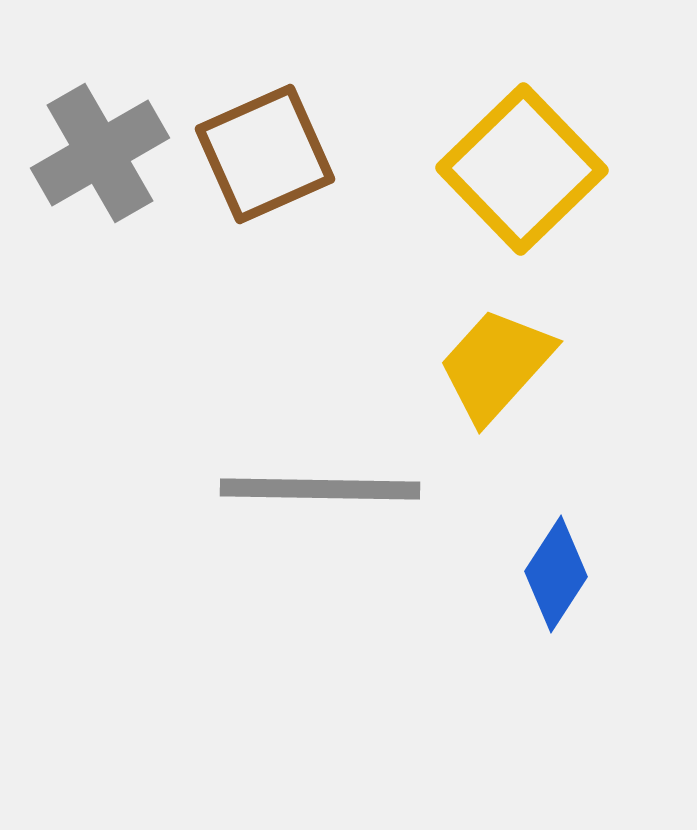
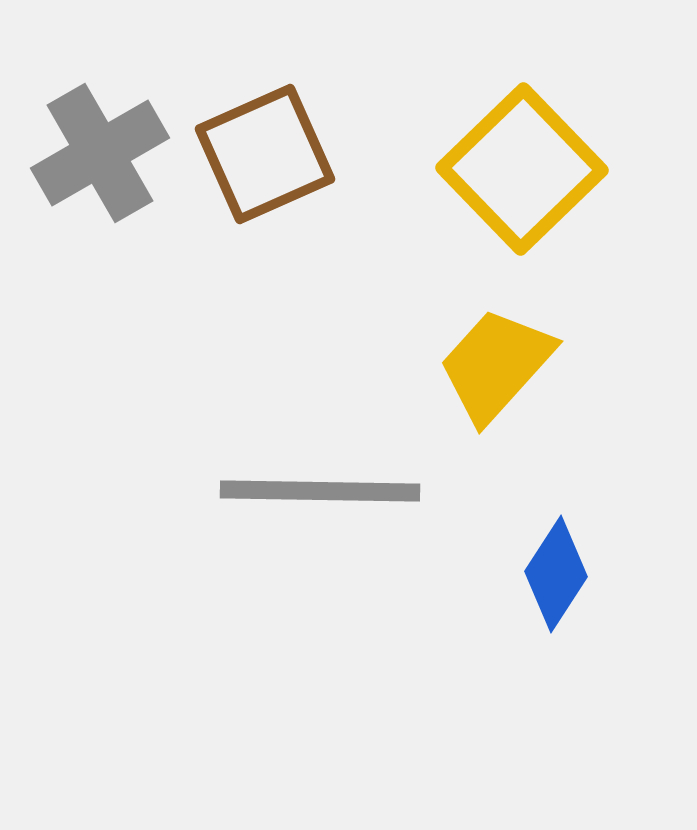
gray line: moved 2 px down
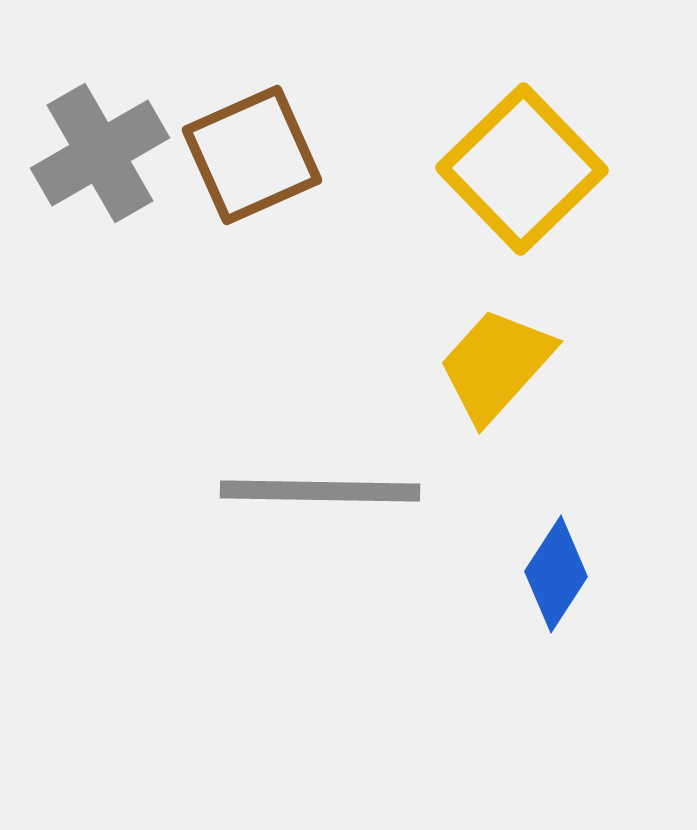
brown square: moved 13 px left, 1 px down
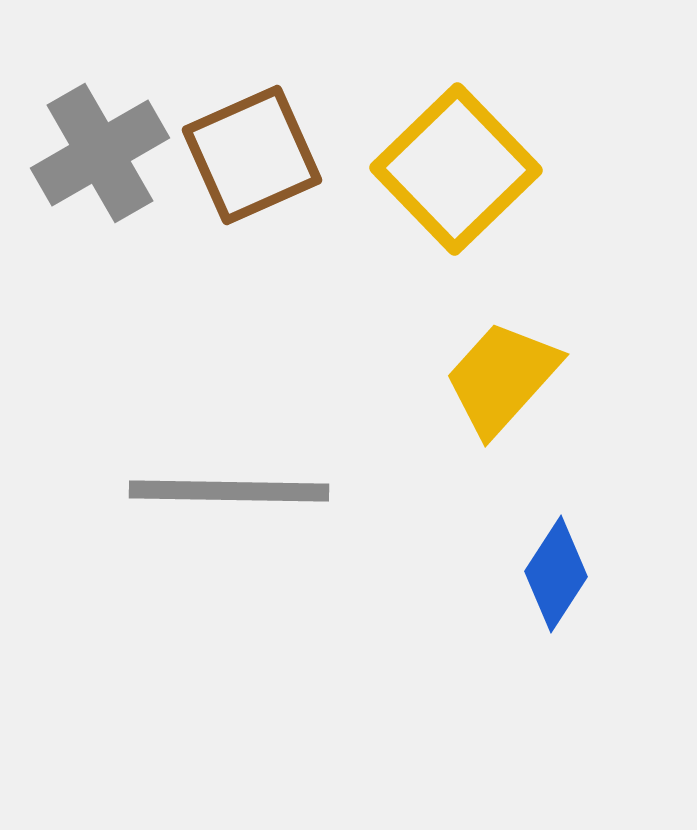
yellow square: moved 66 px left
yellow trapezoid: moved 6 px right, 13 px down
gray line: moved 91 px left
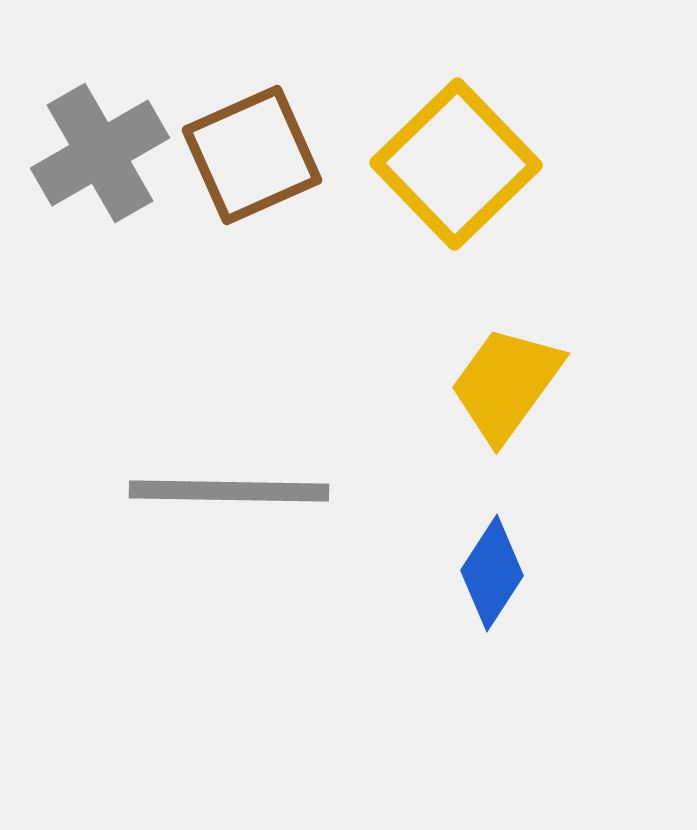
yellow square: moved 5 px up
yellow trapezoid: moved 4 px right, 6 px down; rotated 6 degrees counterclockwise
blue diamond: moved 64 px left, 1 px up
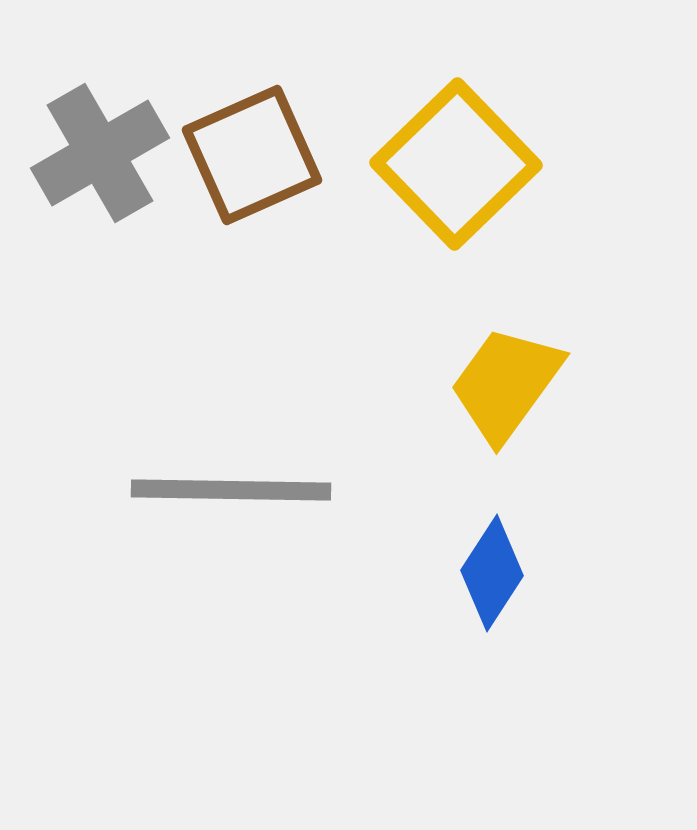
gray line: moved 2 px right, 1 px up
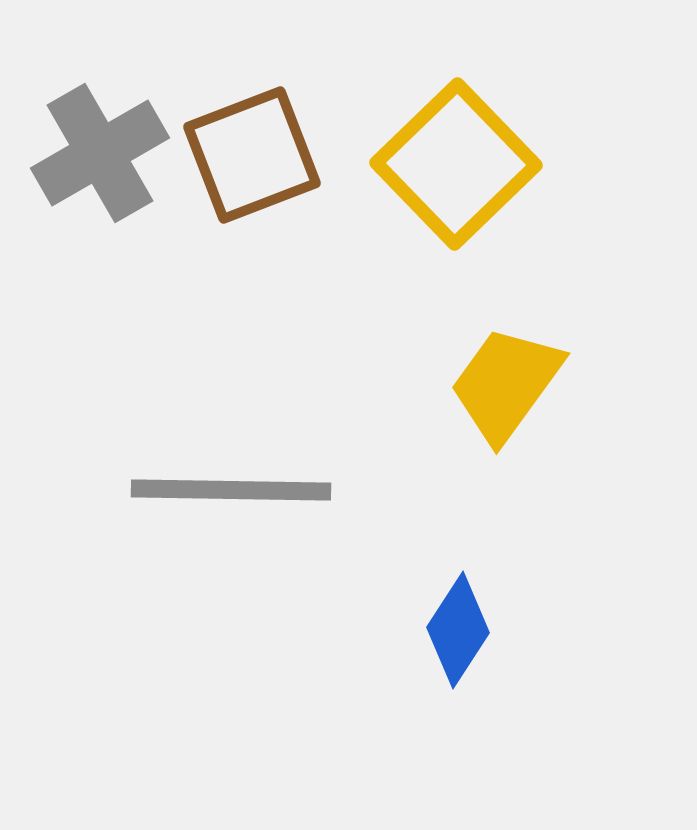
brown square: rotated 3 degrees clockwise
blue diamond: moved 34 px left, 57 px down
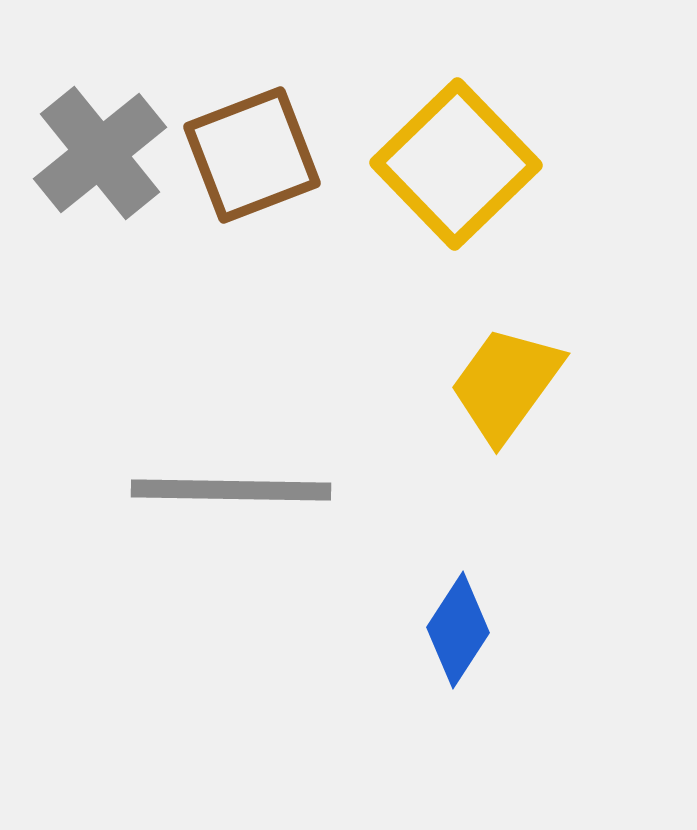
gray cross: rotated 9 degrees counterclockwise
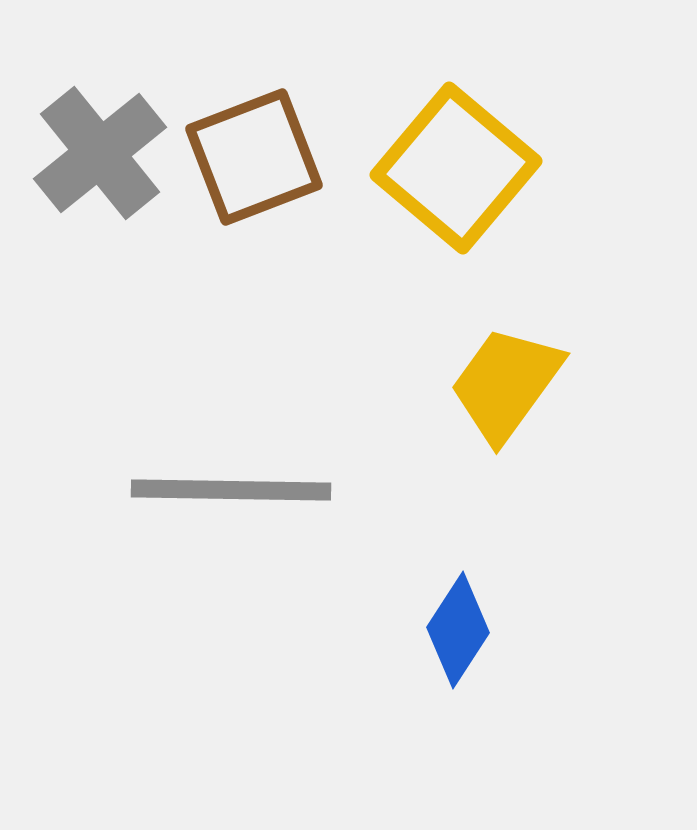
brown square: moved 2 px right, 2 px down
yellow square: moved 4 px down; rotated 6 degrees counterclockwise
